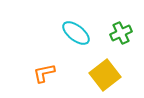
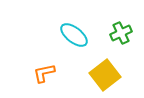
cyan ellipse: moved 2 px left, 2 px down
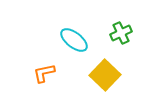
cyan ellipse: moved 5 px down
yellow square: rotated 8 degrees counterclockwise
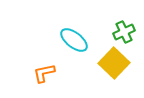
green cross: moved 3 px right, 1 px up
yellow square: moved 9 px right, 12 px up
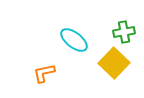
green cross: rotated 15 degrees clockwise
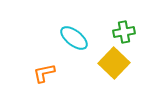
cyan ellipse: moved 2 px up
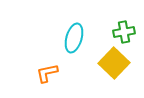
cyan ellipse: rotated 68 degrees clockwise
orange L-shape: moved 3 px right
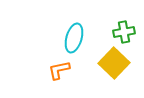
orange L-shape: moved 12 px right, 3 px up
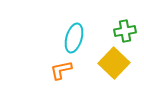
green cross: moved 1 px right, 1 px up
orange L-shape: moved 2 px right
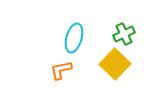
green cross: moved 1 px left, 3 px down; rotated 15 degrees counterclockwise
yellow square: moved 1 px right, 1 px down
